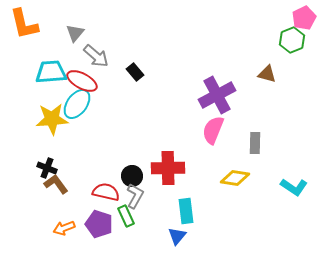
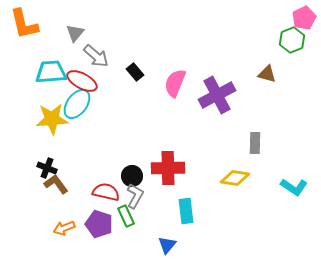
pink semicircle: moved 38 px left, 47 px up
blue triangle: moved 10 px left, 9 px down
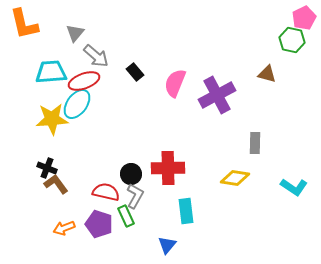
green hexagon: rotated 25 degrees counterclockwise
red ellipse: moved 2 px right; rotated 48 degrees counterclockwise
black circle: moved 1 px left, 2 px up
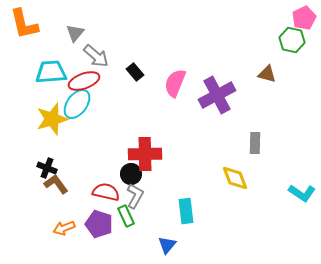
yellow star: rotated 12 degrees counterclockwise
red cross: moved 23 px left, 14 px up
yellow diamond: rotated 60 degrees clockwise
cyan L-shape: moved 8 px right, 6 px down
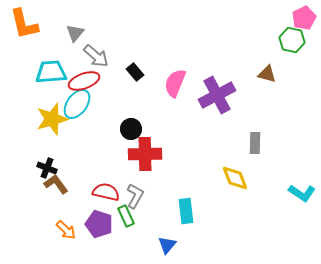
black circle: moved 45 px up
orange arrow: moved 2 px right, 2 px down; rotated 115 degrees counterclockwise
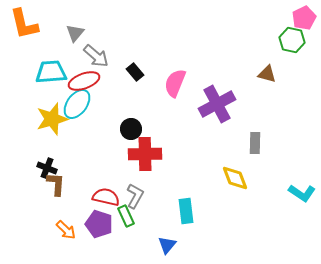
purple cross: moved 9 px down
brown L-shape: rotated 40 degrees clockwise
red semicircle: moved 5 px down
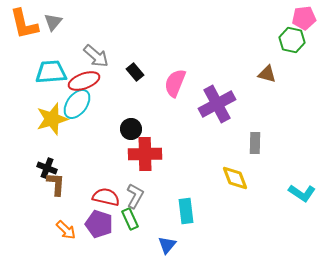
pink pentagon: rotated 20 degrees clockwise
gray triangle: moved 22 px left, 11 px up
green rectangle: moved 4 px right, 3 px down
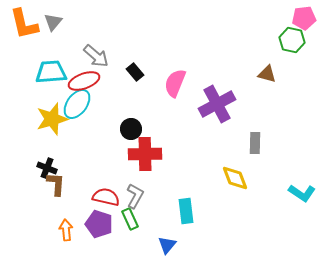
orange arrow: rotated 140 degrees counterclockwise
